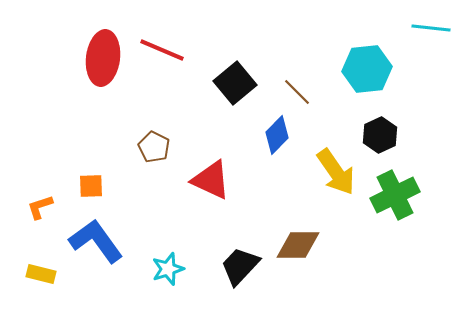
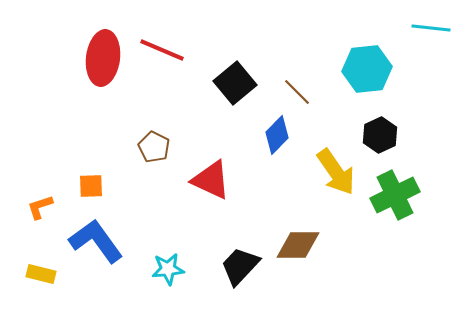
cyan star: rotated 12 degrees clockwise
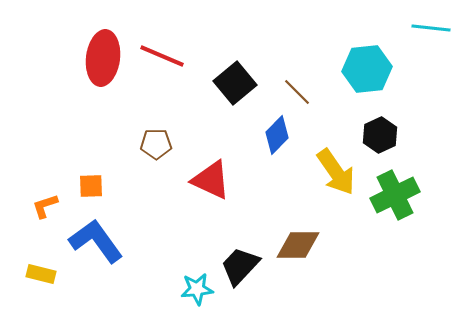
red line: moved 6 px down
brown pentagon: moved 2 px right, 3 px up; rotated 28 degrees counterclockwise
orange L-shape: moved 5 px right, 1 px up
cyan star: moved 29 px right, 20 px down
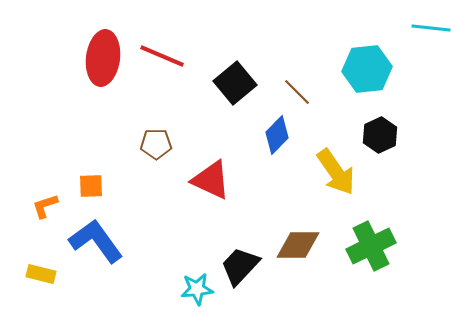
green cross: moved 24 px left, 51 px down
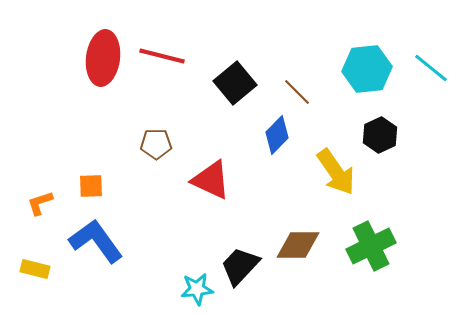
cyan line: moved 40 px down; rotated 33 degrees clockwise
red line: rotated 9 degrees counterclockwise
orange L-shape: moved 5 px left, 3 px up
yellow rectangle: moved 6 px left, 5 px up
